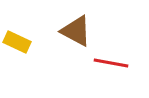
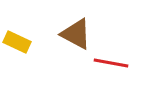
brown triangle: moved 3 px down
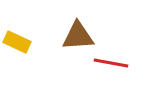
brown triangle: moved 2 px right, 2 px down; rotated 32 degrees counterclockwise
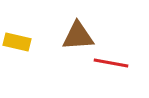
yellow rectangle: rotated 12 degrees counterclockwise
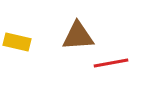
red line: rotated 20 degrees counterclockwise
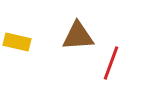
red line: rotated 60 degrees counterclockwise
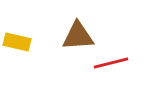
red line: rotated 56 degrees clockwise
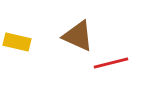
brown triangle: rotated 28 degrees clockwise
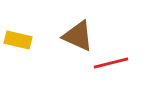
yellow rectangle: moved 1 px right, 2 px up
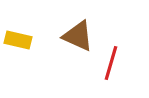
red line: rotated 60 degrees counterclockwise
